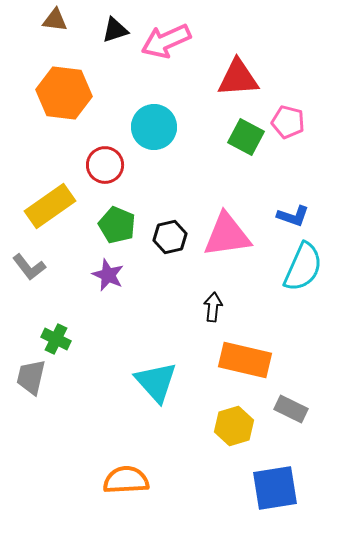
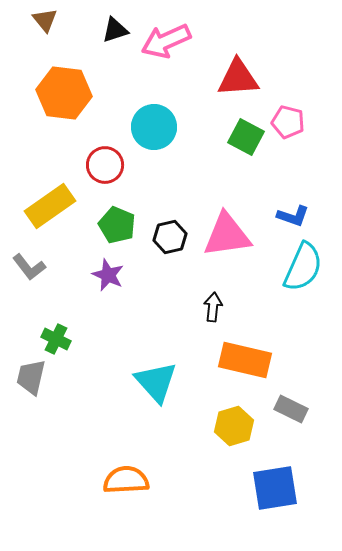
brown triangle: moved 10 px left; rotated 44 degrees clockwise
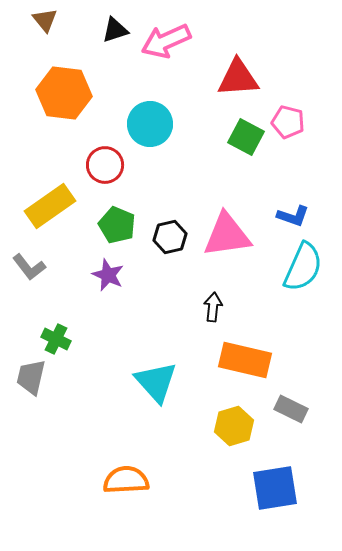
cyan circle: moved 4 px left, 3 px up
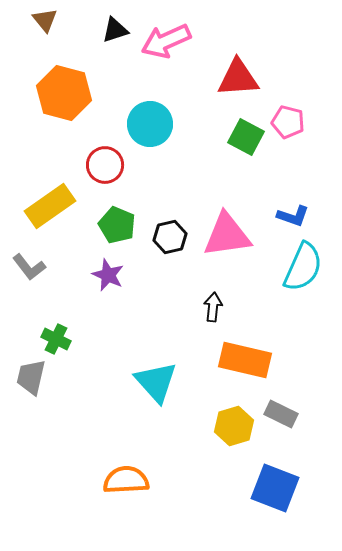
orange hexagon: rotated 8 degrees clockwise
gray rectangle: moved 10 px left, 5 px down
blue square: rotated 30 degrees clockwise
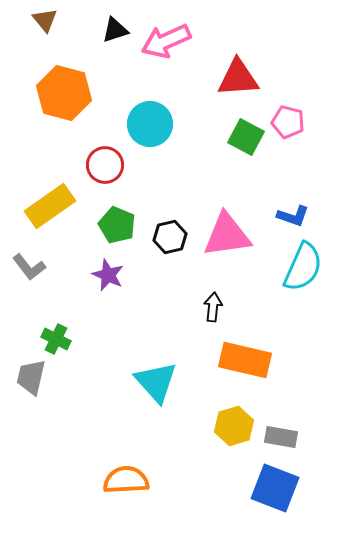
gray rectangle: moved 23 px down; rotated 16 degrees counterclockwise
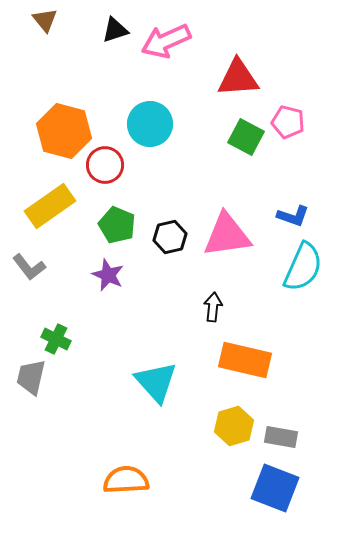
orange hexagon: moved 38 px down
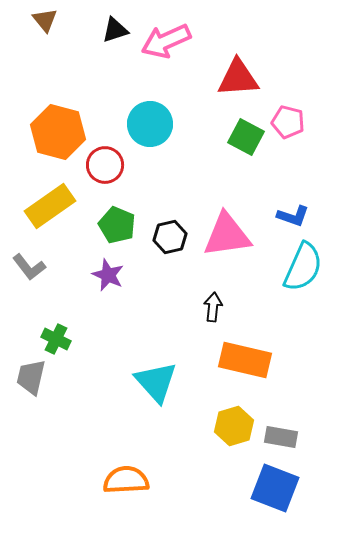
orange hexagon: moved 6 px left, 1 px down
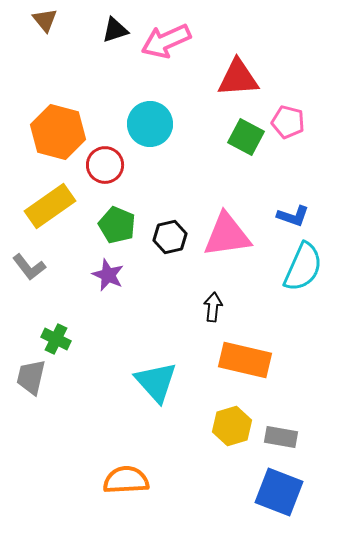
yellow hexagon: moved 2 px left
blue square: moved 4 px right, 4 px down
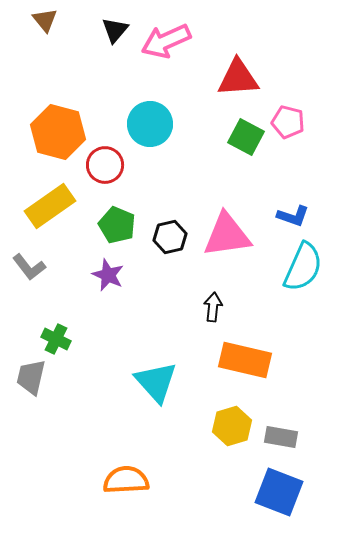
black triangle: rotated 32 degrees counterclockwise
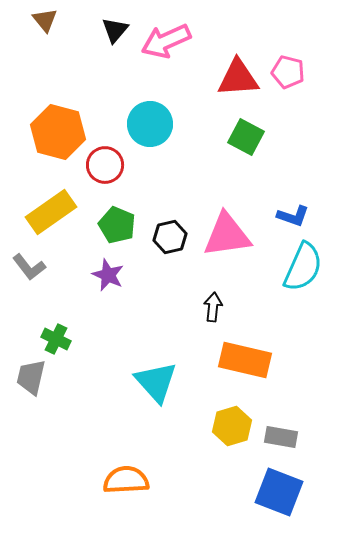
pink pentagon: moved 50 px up
yellow rectangle: moved 1 px right, 6 px down
